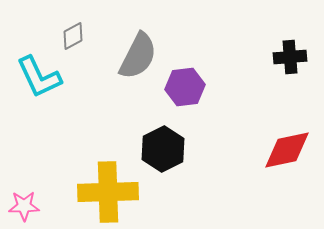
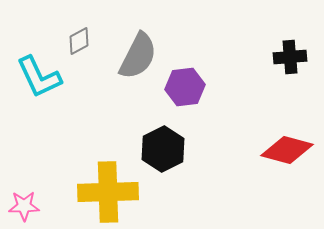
gray diamond: moved 6 px right, 5 px down
red diamond: rotated 27 degrees clockwise
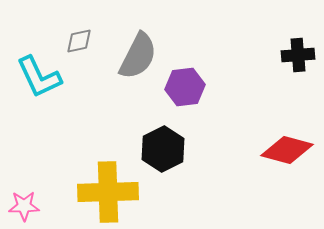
gray diamond: rotated 16 degrees clockwise
black cross: moved 8 px right, 2 px up
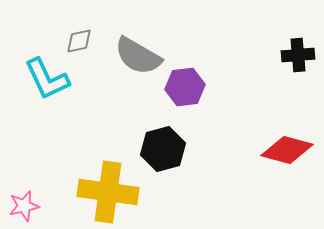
gray semicircle: rotated 93 degrees clockwise
cyan L-shape: moved 8 px right, 2 px down
black hexagon: rotated 12 degrees clockwise
yellow cross: rotated 10 degrees clockwise
pink star: rotated 12 degrees counterclockwise
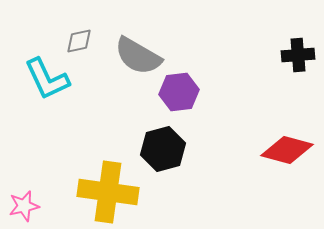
purple hexagon: moved 6 px left, 5 px down
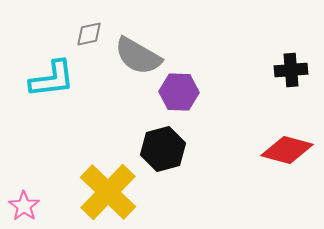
gray diamond: moved 10 px right, 7 px up
black cross: moved 7 px left, 15 px down
cyan L-shape: moved 5 px right; rotated 72 degrees counterclockwise
purple hexagon: rotated 9 degrees clockwise
yellow cross: rotated 36 degrees clockwise
pink star: rotated 24 degrees counterclockwise
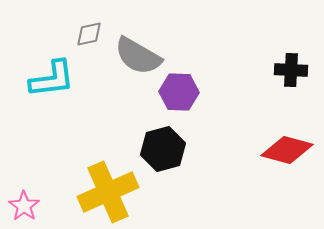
black cross: rotated 8 degrees clockwise
yellow cross: rotated 22 degrees clockwise
